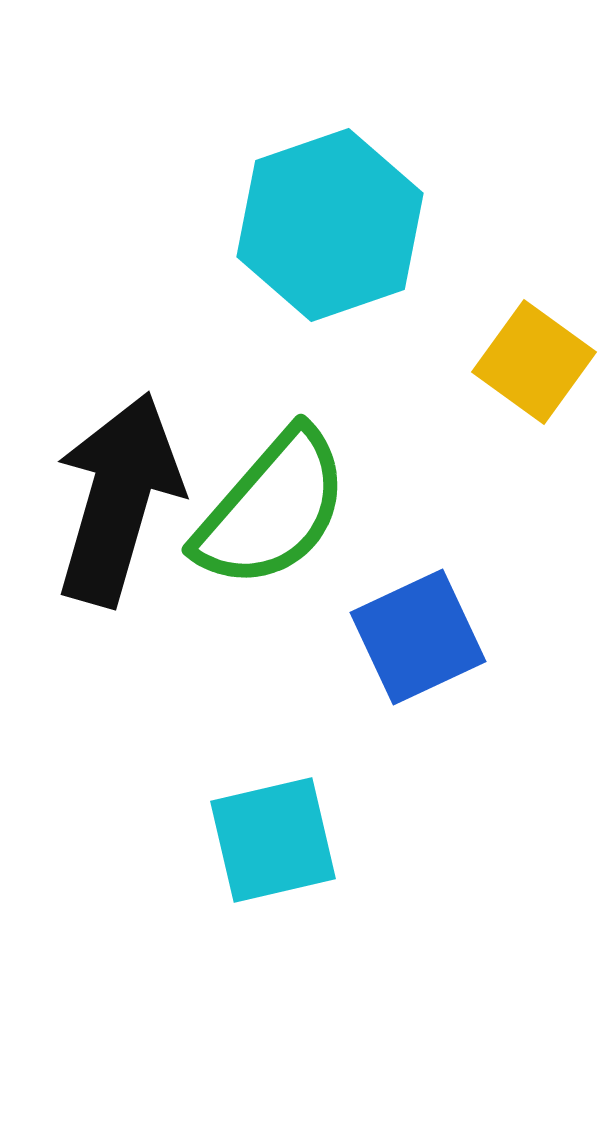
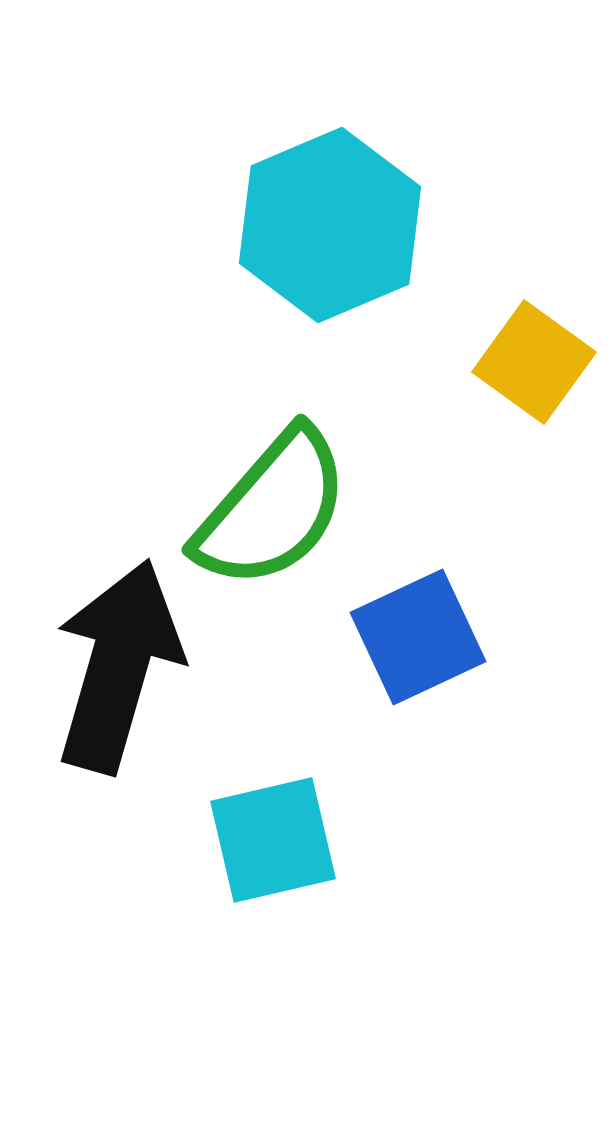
cyan hexagon: rotated 4 degrees counterclockwise
black arrow: moved 167 px down
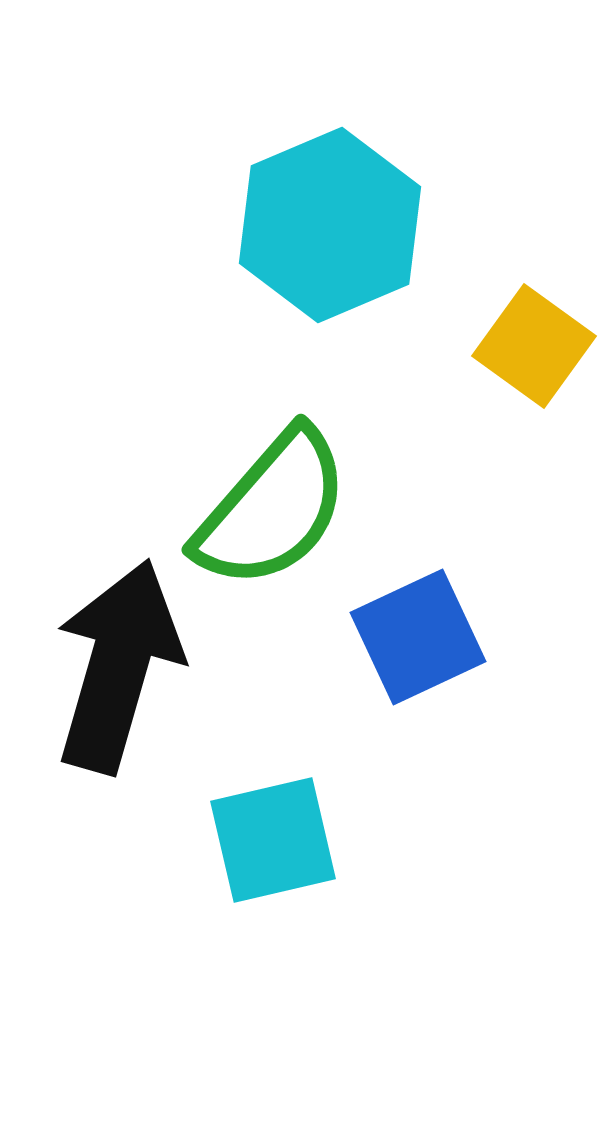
yellow square: moved 16 px up
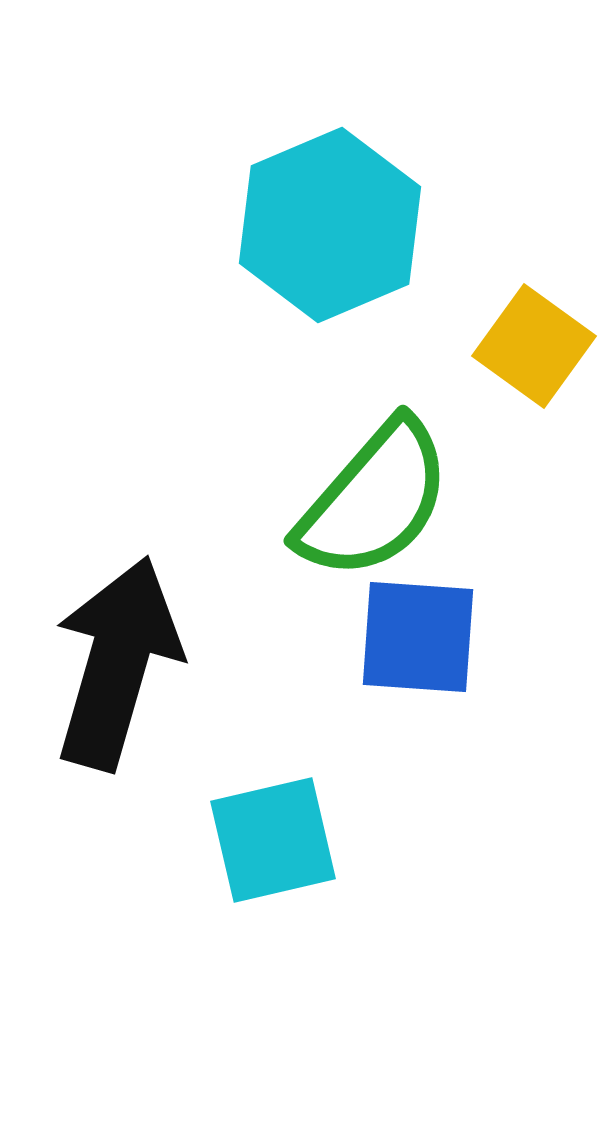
green semicircle: moved 102 px right, 9 px up
blue square: rotated 29 degrees clockwise
black arrow: moved 1 px left, 3 px up
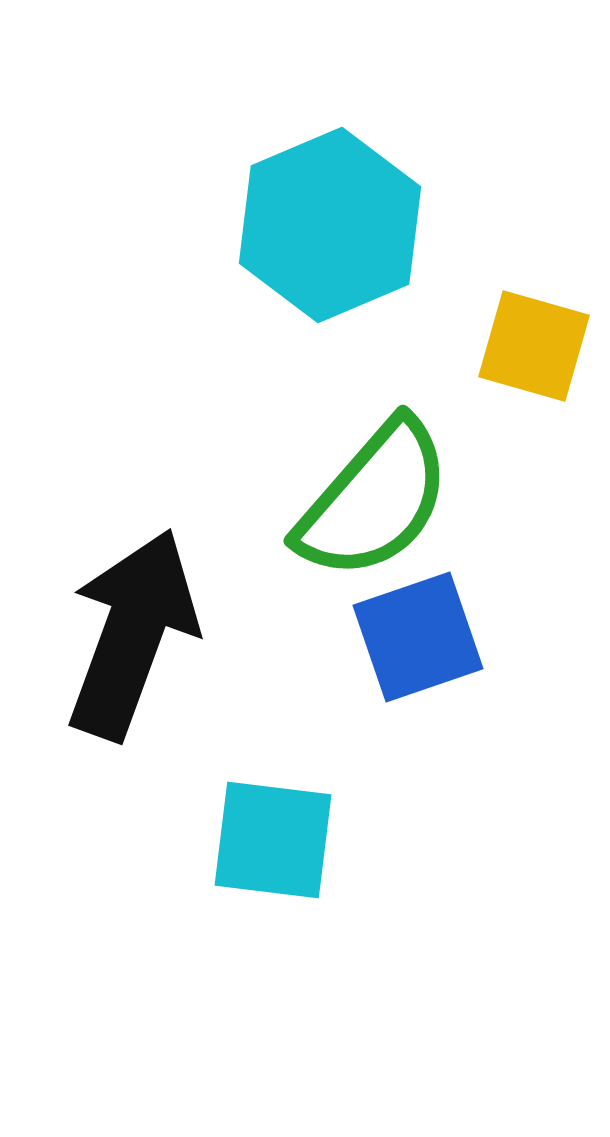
yellow square: rotated 20 degrees counterclockwise
blue square: rotated 23 degrees counterclockwise
black arrow: moved 15 px right, 29 px up; rotated 4 degrees clockwise
cyan square: rotated 20 degrees clockwise
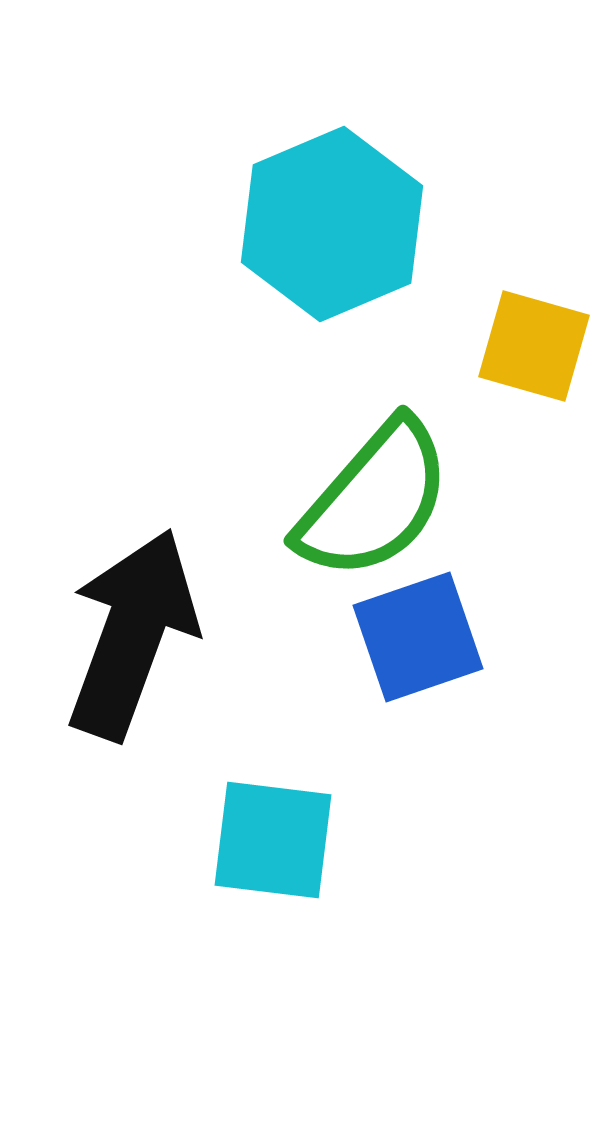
cyan hexagon: moved 2 px right, 1 px up
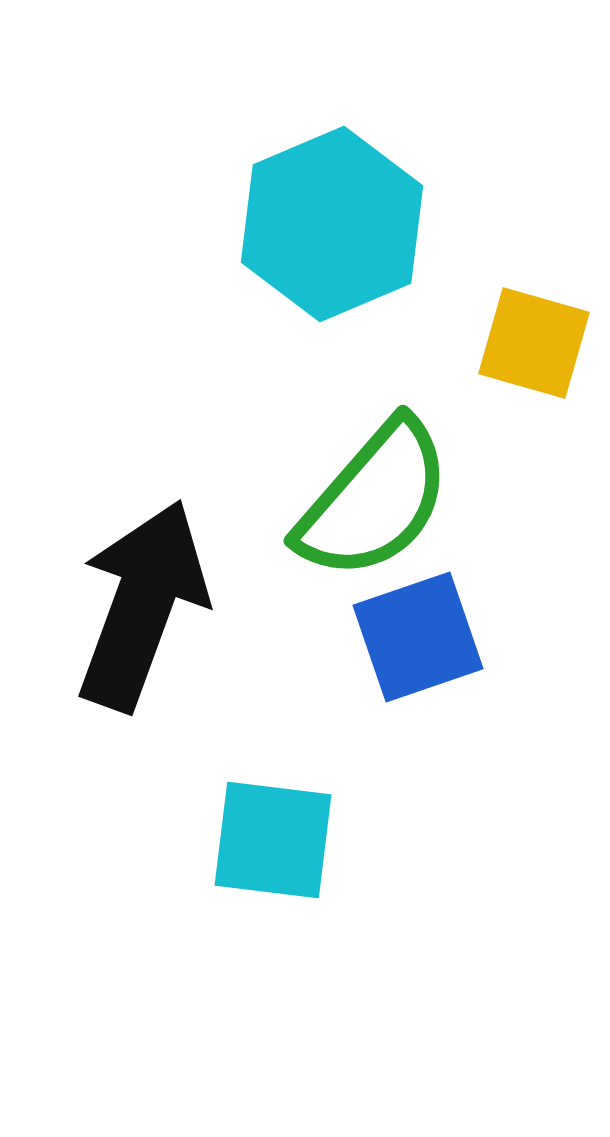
yellow square: moved 3 px up
black arrow: moved 10 px right, 29 px up
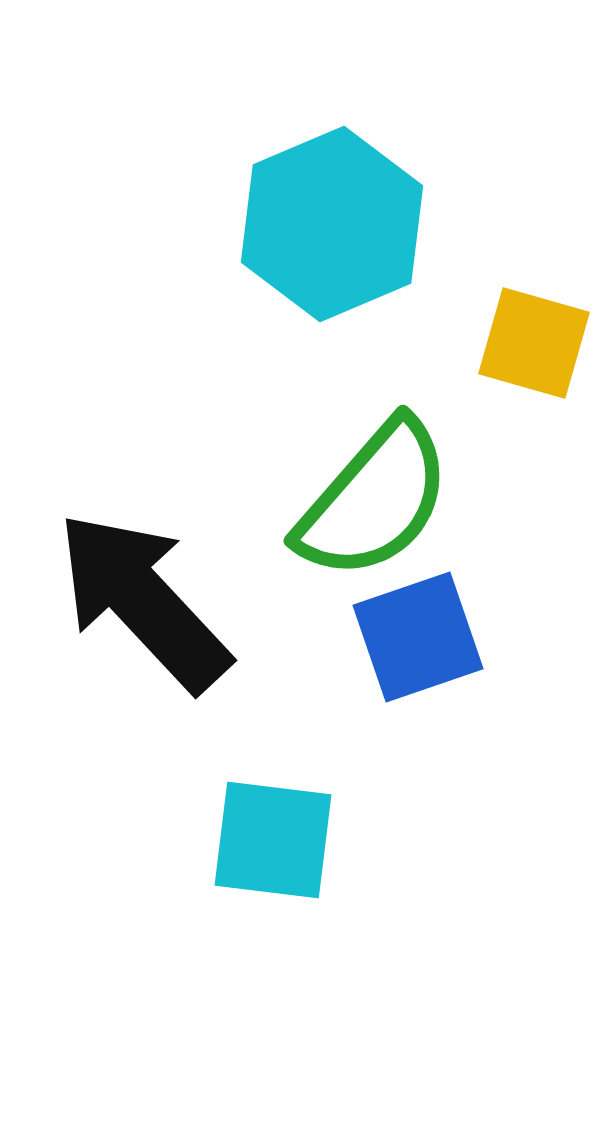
black arrow: moved 1 px right, 4 px up; rotated 63 degrees counterclockwise
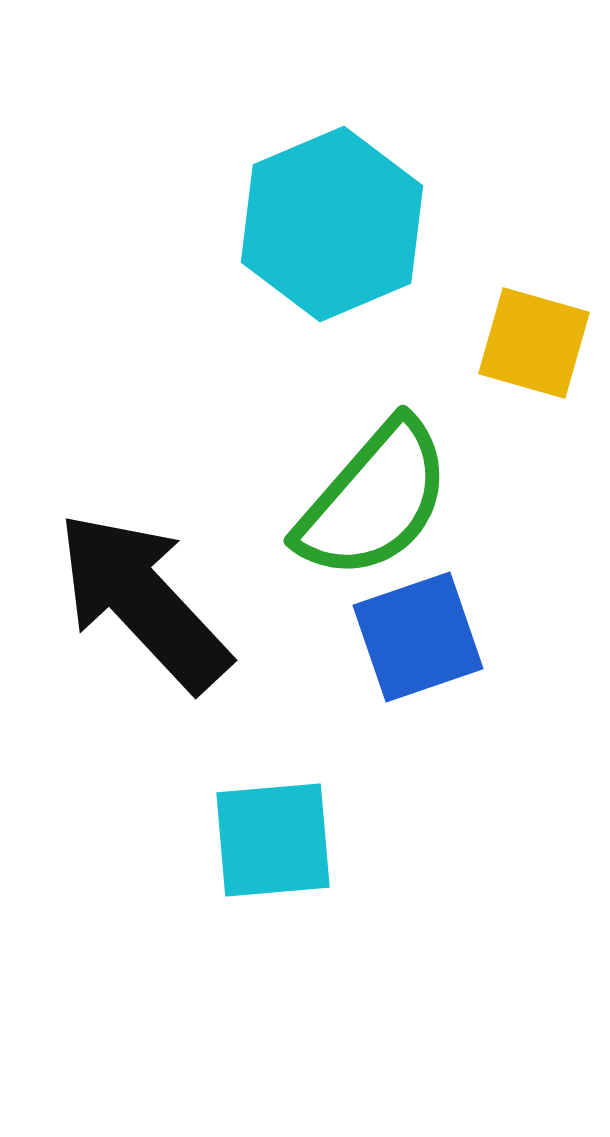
cyan square: rotated 12 degrees counterclockwise
